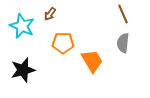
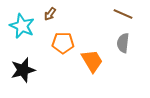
brown line: rotated 42 degrees counterclockwise
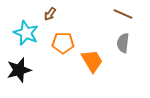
cyan star: moved 4 px right, 7 px down
black star: moved 4 px left
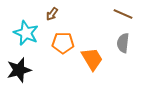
brown arrow: moved 2 px right
orange trapezoid: moved 2 px up
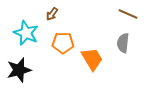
brown line: moved 5 px right
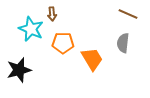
brown arrow: rotated 40 degrees counterclockwise
cyan star: moved 5 px right, 4 px up
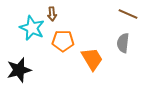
cyan star: moved 1 px right, 1 px up
orange pentagon: moved 2 px up
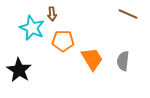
gray semicircle: moved 18 px down
black star: rotated 25 degrees counterclockwise
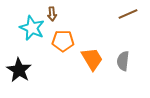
brown line: rotated 48 degrees counterclockwise
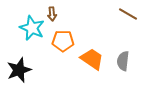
brown line: rotated 54 degrees clockwise
orange trapezoid: rotated 25 degrees counterclockwise
black star: rotated 20 degrees clockwise
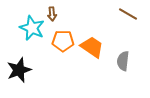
orange trapezoid: moved 12 px up
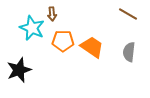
gray semicircle: moved 6 px right, 9 px up
